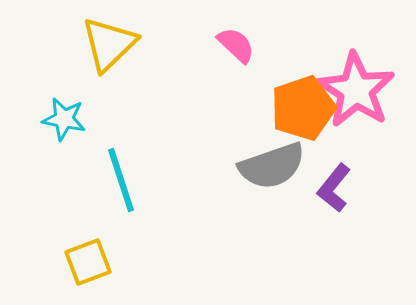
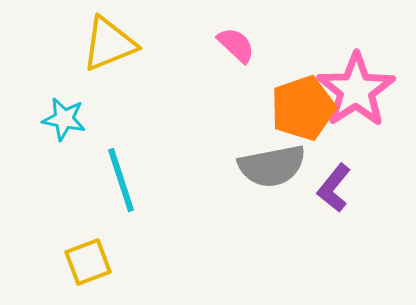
yellow triangle: rotated 22 degrees clockwise
pink star: rotated 6 degrees clockwise
gray semicircle: rotated 8 degrees clockwise
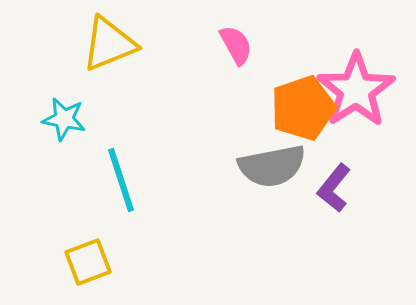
pink semicircle: rotated 18 degrees clockwise
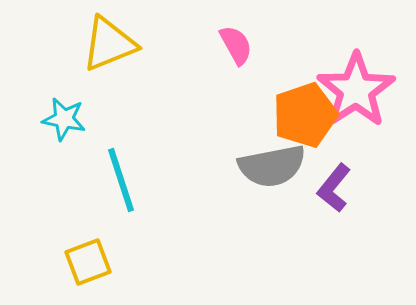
orange pentagon: moved 2 px right, 7 px down
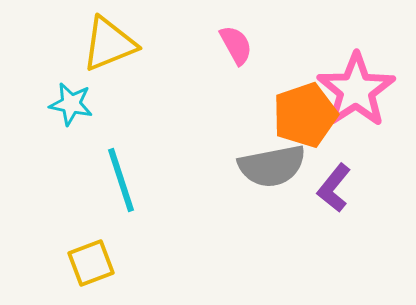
cyan star: moved 7 px right, 15 px up
yellow square: moved 3 px right, 1 px down
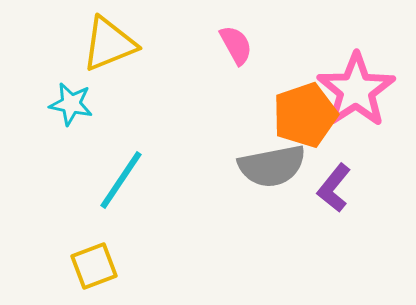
cyan line: rotated 52 degrees clockwise
yellow square: moved 3 px right, 3 px down
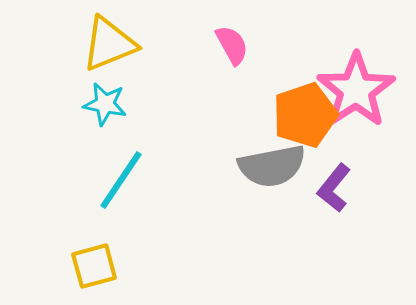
pink semicircle: moved 4 px left
cyan star: moved 34 px right
yellow square: rotated 6 degrees clockwise
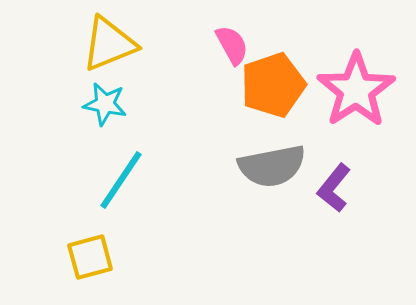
orange pentagon: moved 32 px left, 30 px up
yellow square: moved 4 px left, 9 px up
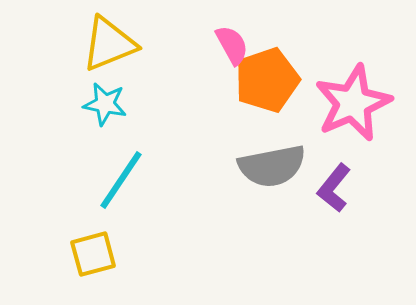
orange pentagon: moved 6 px left, 5 px up
pink star: moved 3 px left, 13 px down; rotated 10 degrees clockwise
yellow square: moved 3 px right, 3 px up
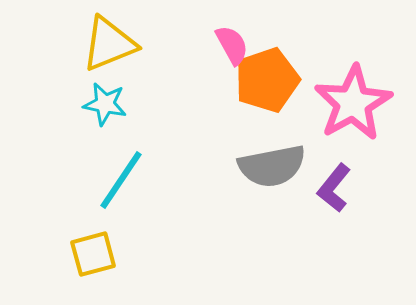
pink star: rotated 6 degrees counterclockwise
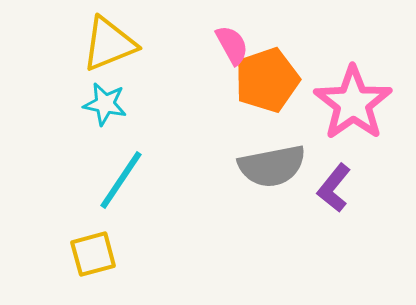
pink star: rotated 6 degrees counterclockwise
